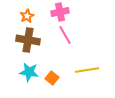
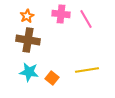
pink cross: moved 1 px right, 2 px down; rotated 18 degrees clockwise
pink line: moved 21 px right, 16 px up
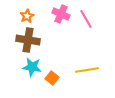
pink cross: rotated 18 degrees clockwise
cyan star: moved 3 px right, 5 px up
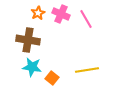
orange star: moved 11 px right, 3 px up
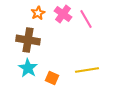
pink cross: moved 2 px right; rotated 12 degrees clockwise
cyan star: moved 4 px left, 1 px down; rotated 24 degrees clockwise
orange square: rotated 16 degrees counterclockwise
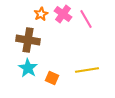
orange star: moved 3 px right, 1 px down
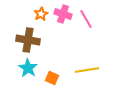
pink cross: rotated 18 degrees counterclockwise
